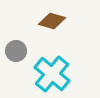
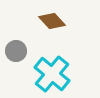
brown diamond: rotated 32 degrees clockwise
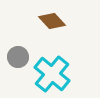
gray circle: moved 2 px right, 6 px down
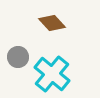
brown diamond: moved 2 px down
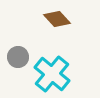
brown diamond: moved 5 px right, 4 px up
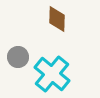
brown diamond: rotated 44 degrees clockwise
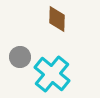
gray circle: moved 2 px right
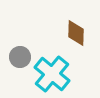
brown diamond: moved 19 px right, 14 px down
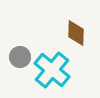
cyan cross: moved 4 px up
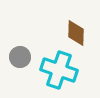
cyan cross: moved 7 px right; rotated 21 degrees counterclockwise
